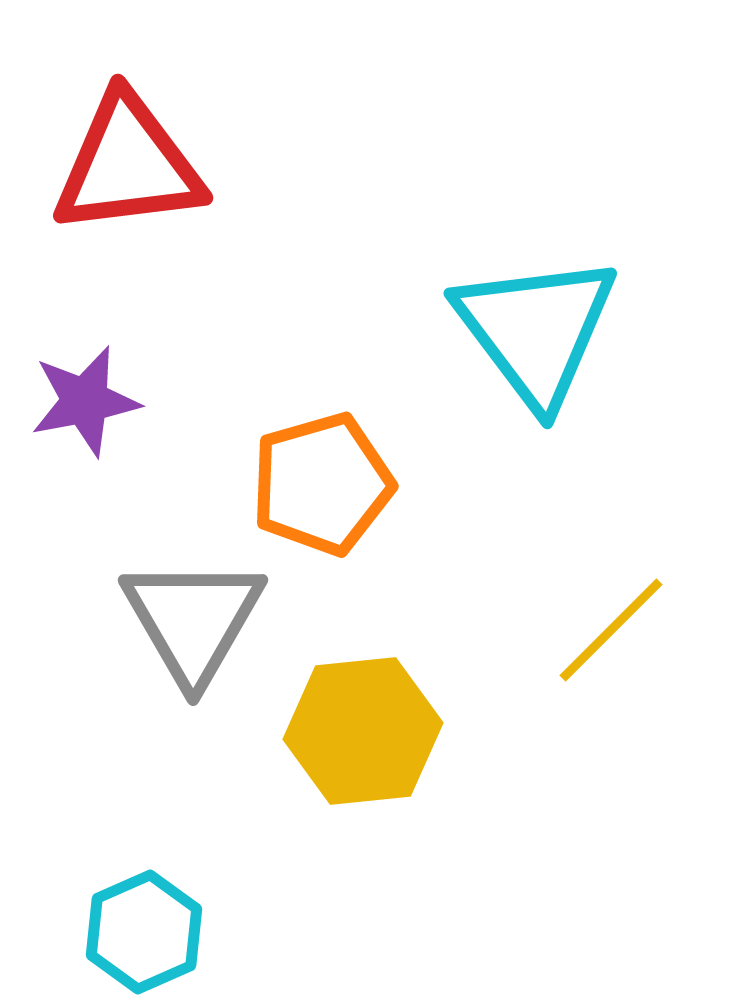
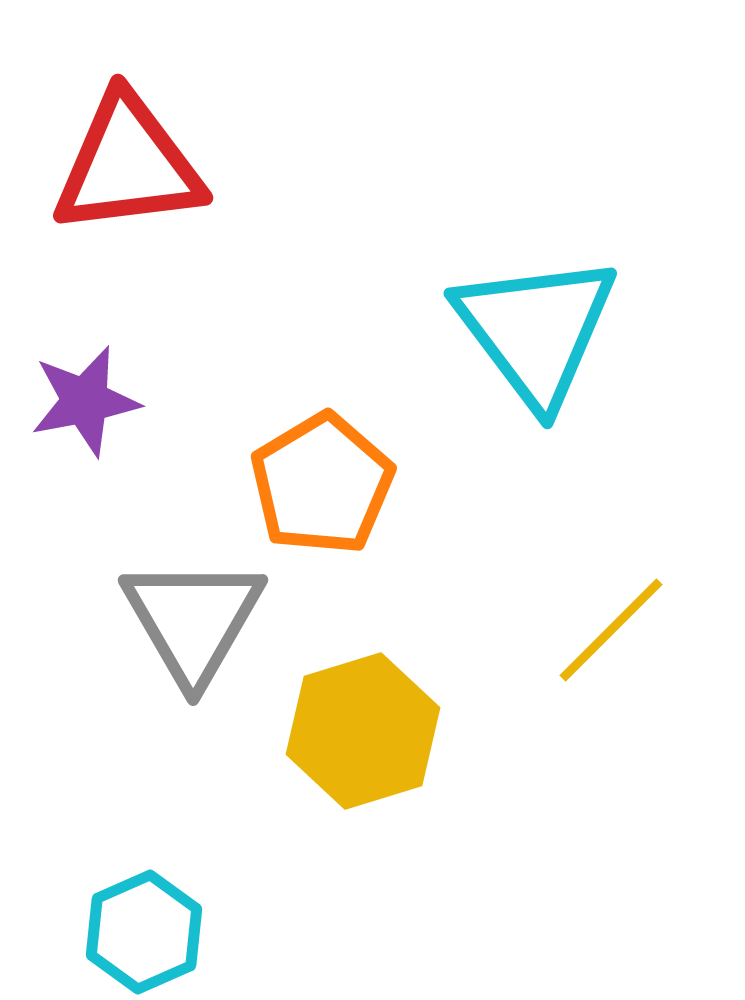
orange pentagon: rotated 15 degrees counterclockwise
yellow hexagon: rotated 11 degrees counterclockwise
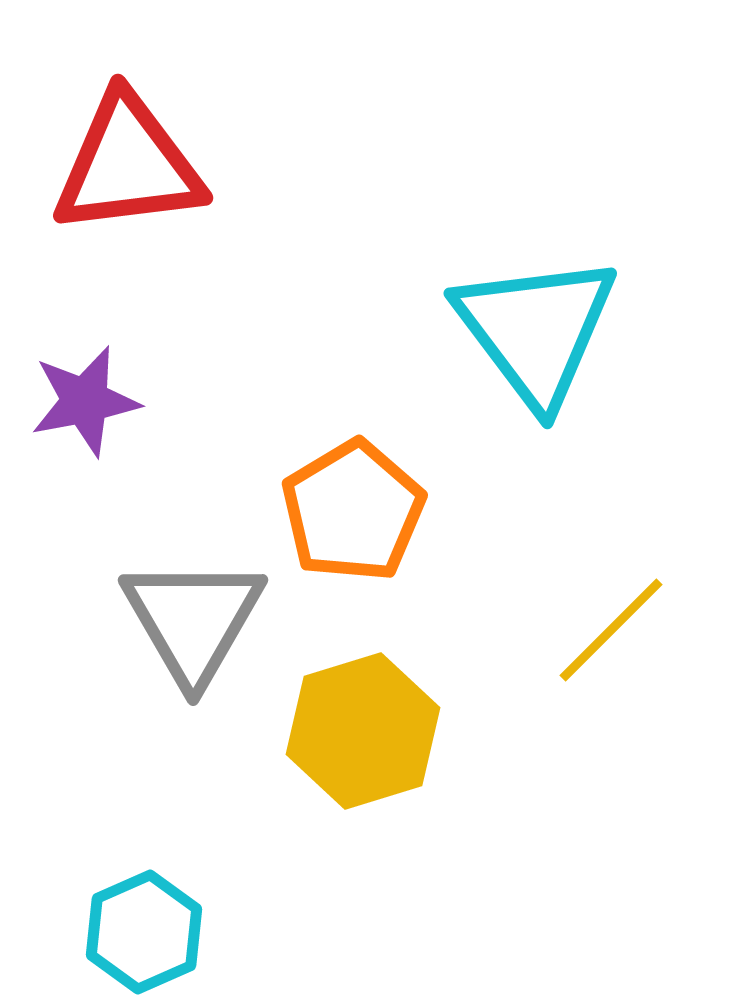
orange pentagon: moved 31 px right, 27 px down
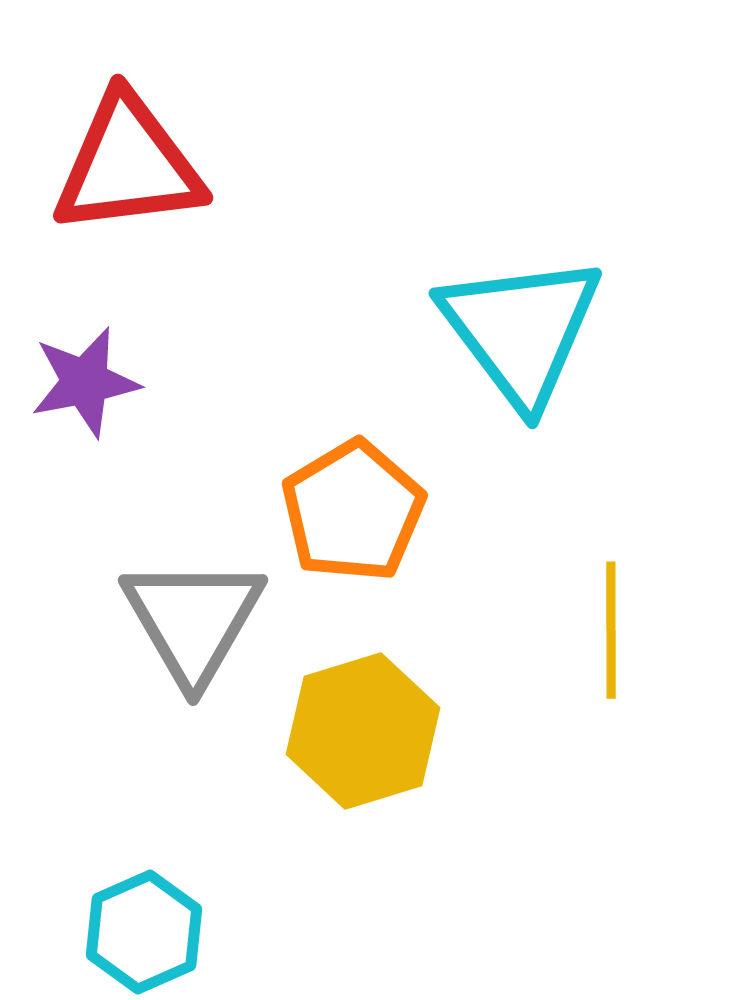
cyan triangle: moved 15 px left
purple star: moved 19 px up
yellow line: rotated 45 degrees counterclockwise
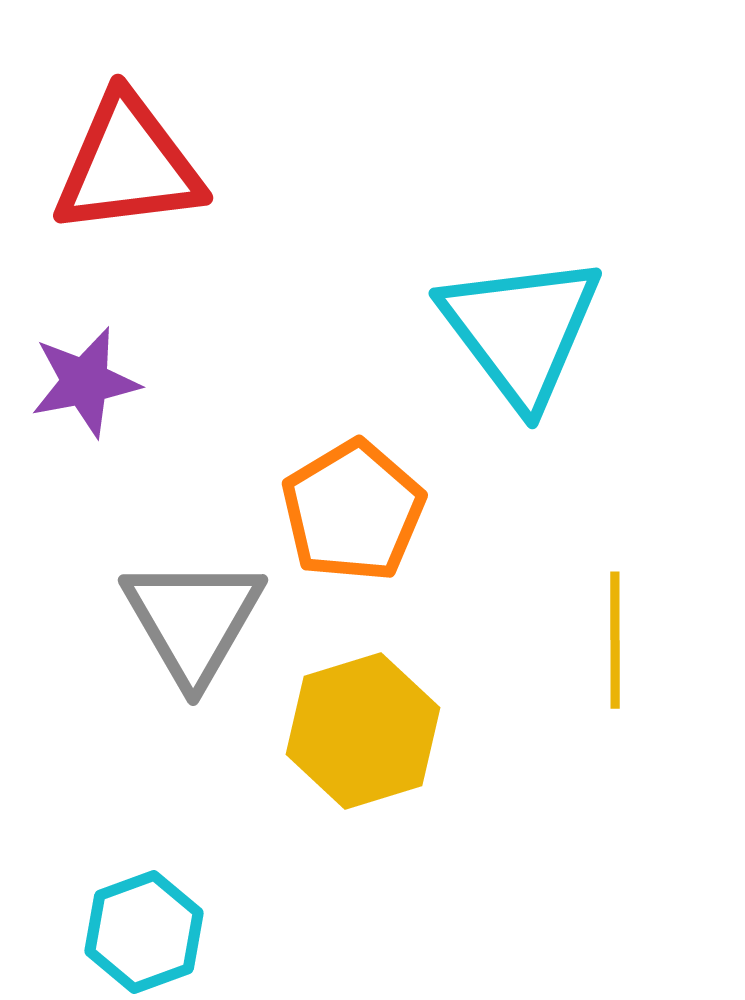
yellow line: moved 4 px right, 10 px down
cyan hexagon: rotated 4 degrees clockwise
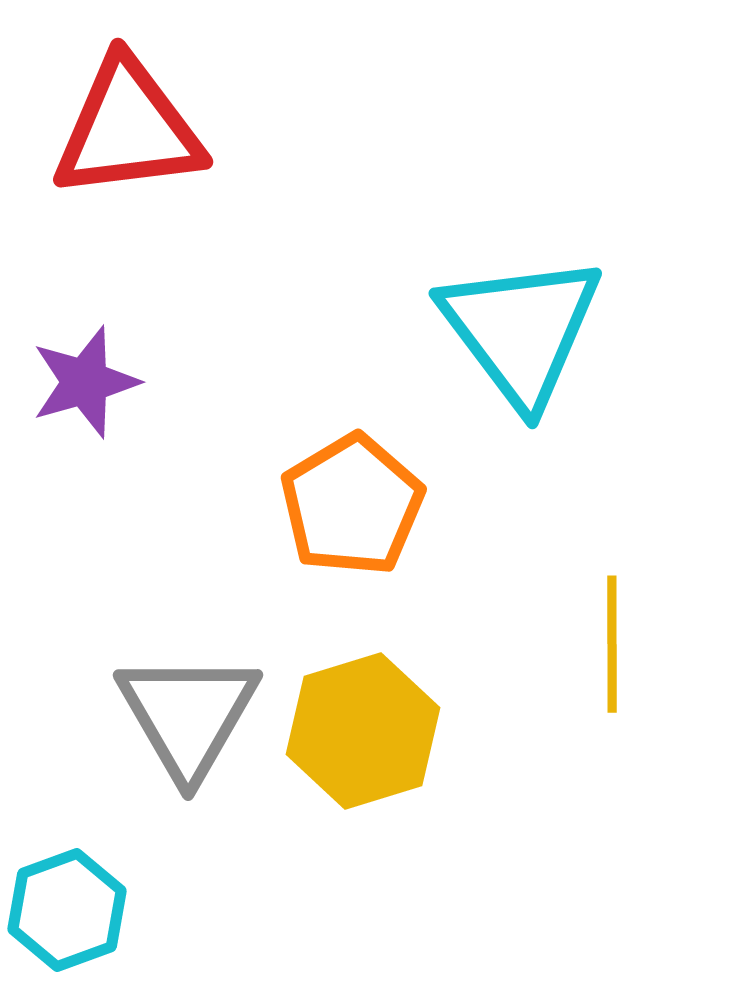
red triangle: moved 36 px up
purple star: rotated 5 degrees counterclockwise
orange pentagon: moved 1 px left, 6 px up
gray triangle: moved 5 px left, 95 px down
yellow line: moved 3 px left, 4 px down
cyan hexagon: moved 77 px left, 22 px up
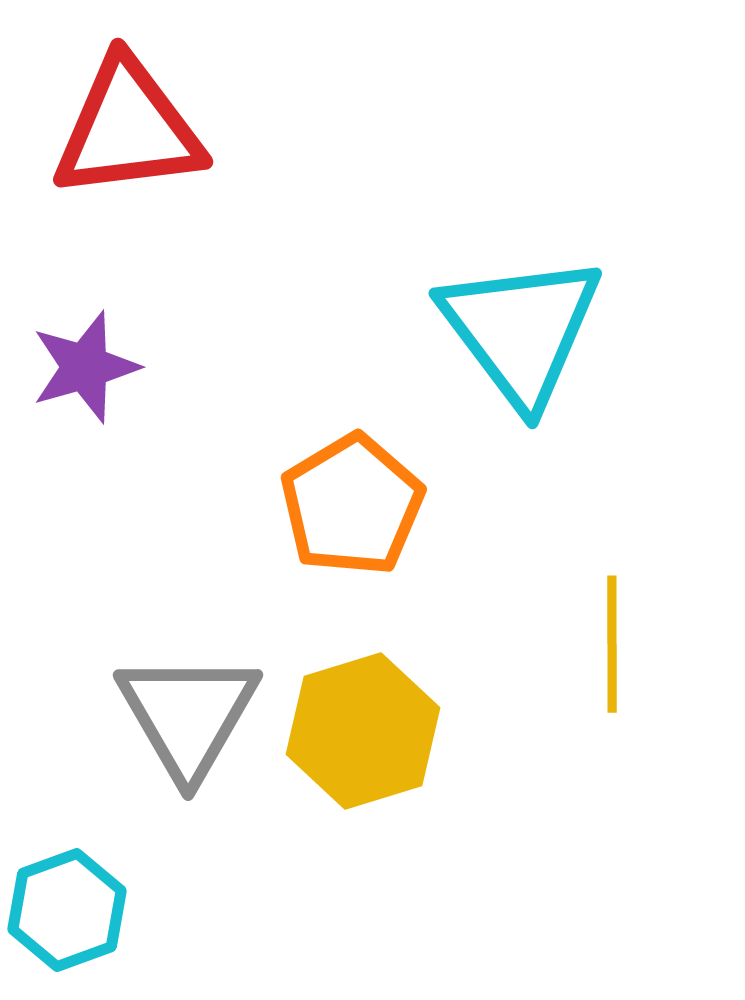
purple star: moved 15 px up
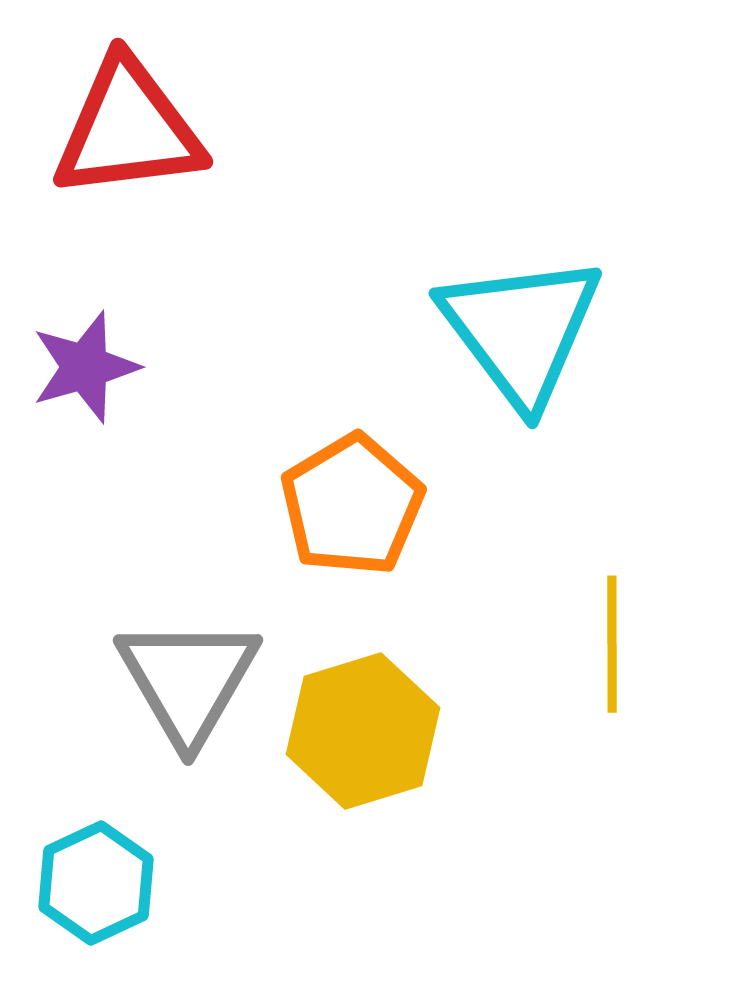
gray triangle: moved 35 px up
cyan hexagon: moved 29 px right, 27 px up; rotated 5 degrees counterclockwise
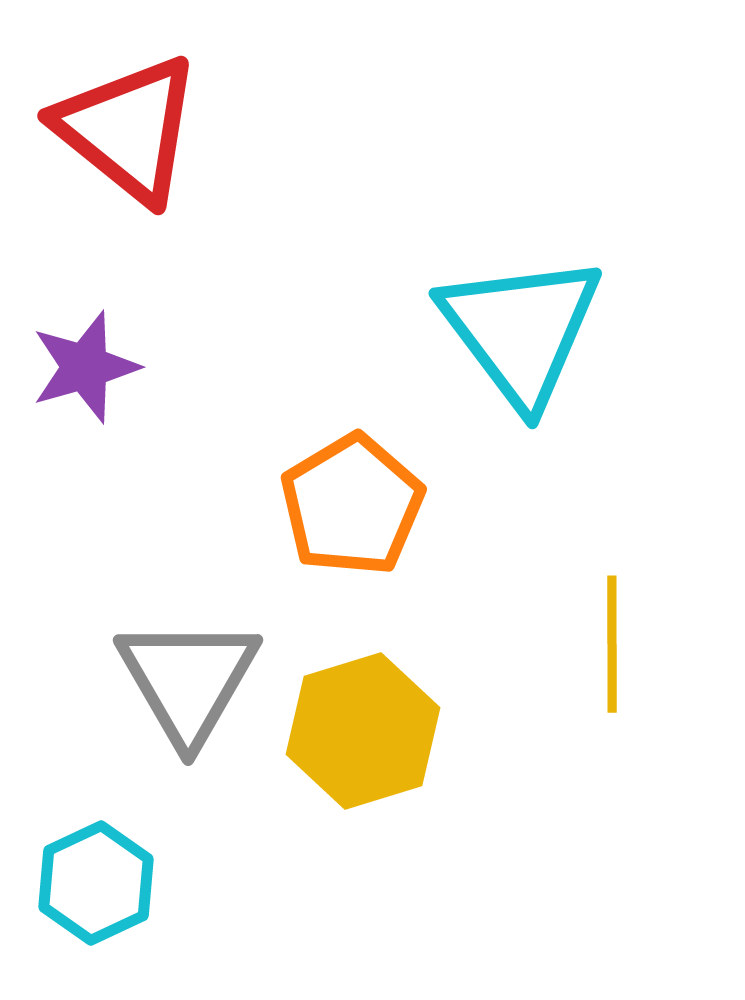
red triangle: rotated 46 degrees clockwise
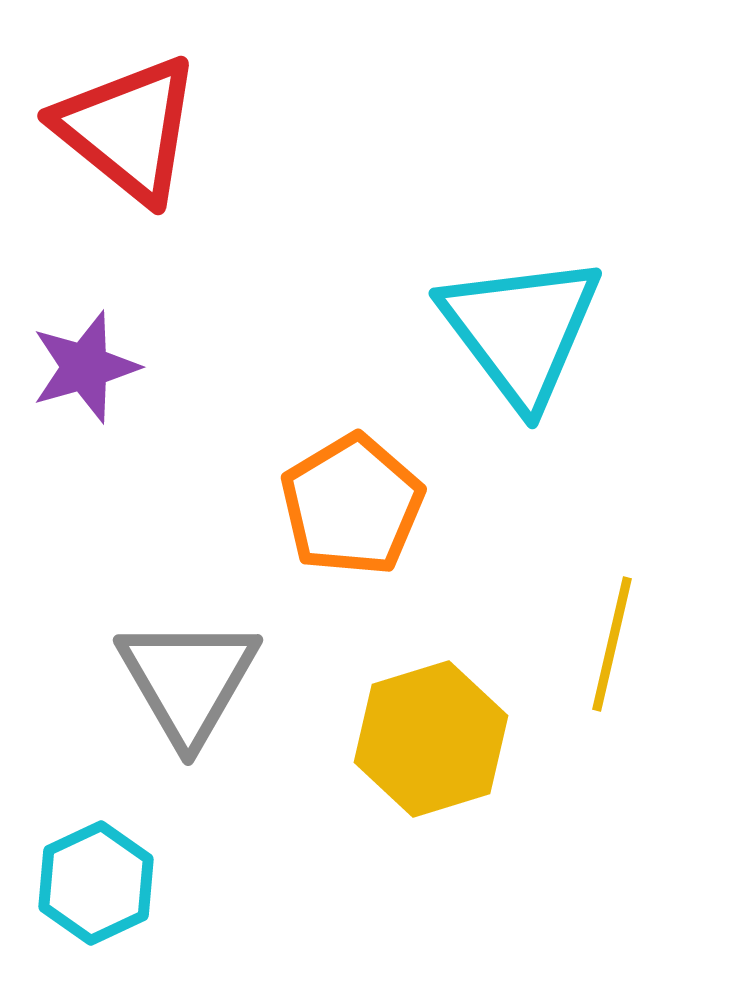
yellow line: rotated 13 degrees clockwise
yellow hexagon: moved 68 px right, 8 px down
